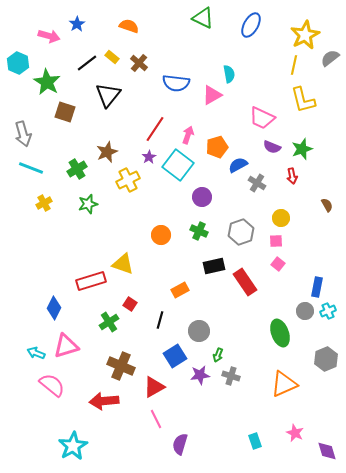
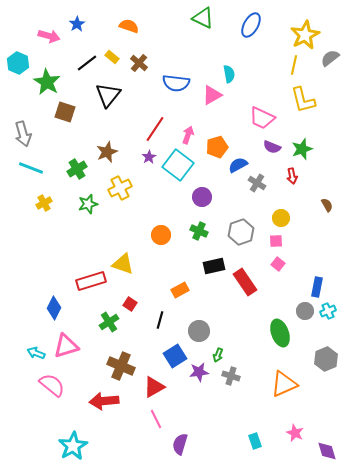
yellow cross at (128, 180): moved 8 px left, 8 px down
purple star at (200, 375): moved 1 px left, 3 px up
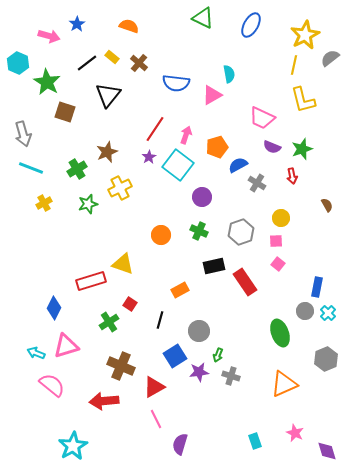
pink arrow at (188, 135): moved 2 px left
cyan cross at (328, 311): moved 2 px down; rotated 21 degrees counterclockwise
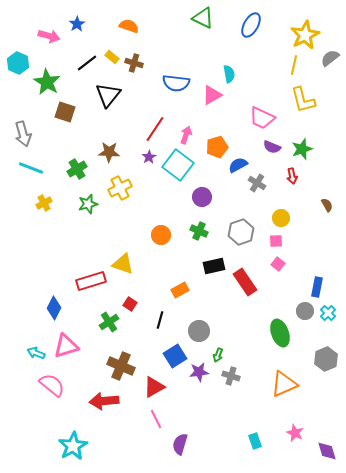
brown cross at (139, 63): moved 5 px left; rotated 24 degrees counterclockwise
brown star at (107, 152): moved 2 px right; rotated 25 degrees clockwise
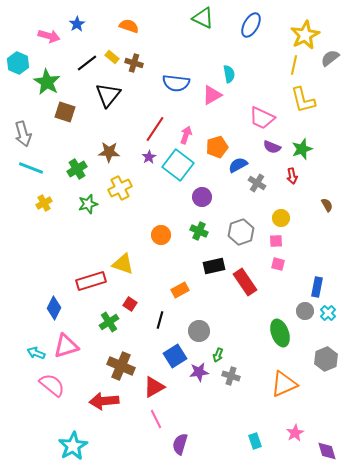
pink square at (278, 264): rotated 24 degrees counterclockwise
pink star at (295, 433): rotated 18 degrees clockwise
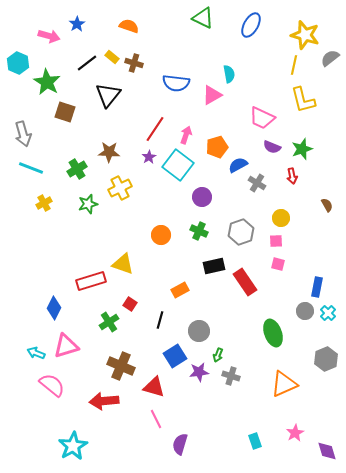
yellow star at (305, 35): rotated 28 degrees counterclockwise
green ellipse at (280, 333): moved 7 px left
red triangle at (154, 387): rotated 45 degrees clockwise
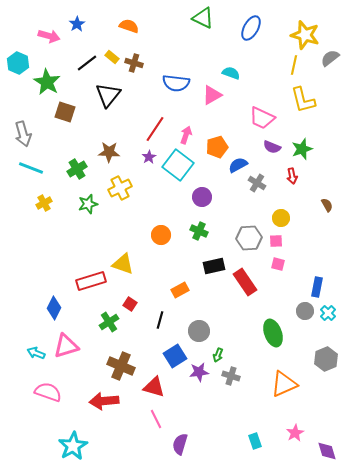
blue ellipse at (251, 25): moved 3 px down
cyan semicircle at (229, 74): moved 2 px right, 1 px up; rotated 60 degrees counterclockwise
gray hexagon at (241, 232): moved 8 px right, 6 px down; rotated 15 degrees clockwise
pink semicircle at (52, 385): moved 4 px left, 7 px down; rotated 20 degrees counterclockwise
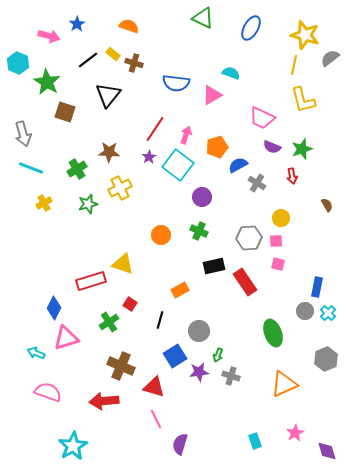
yellow rectangle at (112, 57): moved 1 px right, 3 px up
black line at (87, 63): moved 1 px right, 3 px up
pink triangle at (66, 346): moved 8 px up
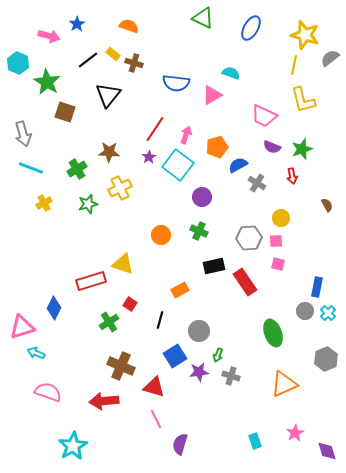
pink trapezoid at (262, 118): moved 2 px right, 2 px up
pink triangle at (66, 338): moved 44 px left, 11 px up
